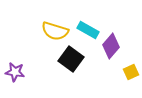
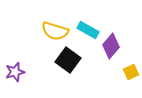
black square: moved 3 px left, 1 px down
purple star: rotated 24 degrees counterclockwise
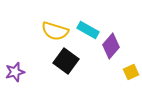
black square: moved 2 px left, 1 px down
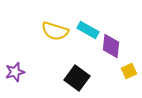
purple diamond: rotated 35 degrees counterclockwise
black square: moved 11 px right, 17 px down
yellow square: moved 2 px left, 1 px up
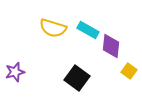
yellow semicircle: moved 2 px left, 3 px up
yellow square: rotated 28 degrees counterclockwise
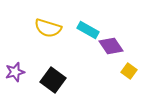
yellow semicircle: moved 5 px left
purple diamond: rotated 40 degrees counterclockwise
black square: moved 24 px left, 2 px down
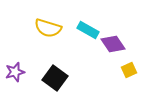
purple diamond: moved 2 px right, 2 px up
yellow square: moved 1 px up; rotated 28 degrees clockwise
black square: moved 2 px right, 2 px up
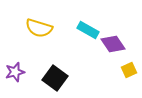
yellow semicircle: moved 9 px left
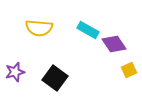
yellow semicircle: rotated 12 degrees counterclockwise
purple diamond: moved 1 px right
